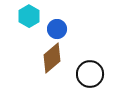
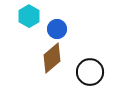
black circle: moved 2 px up
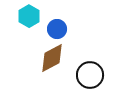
brown diamond: rotated 12 degrees clockwise
black circle: moved 3 px down
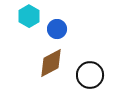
brown diamond: moved 1 px left, 5 px down
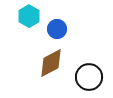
black circle: moved 1 px left, 2 px down
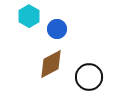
brown diamond: moved 1 px down
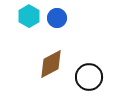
blue circle: moved 11 px up
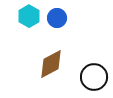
black circle: moved 5 px right
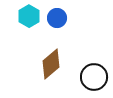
brown diamond: rotated 12 degrees counterclockwise
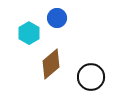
cyan hexagon: moved 17 px down
black circle: moved 3 px left
